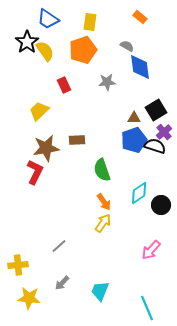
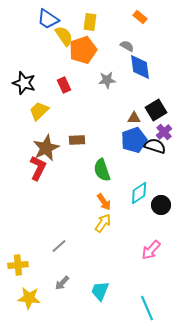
black star: moved 3 px left, 41 px down; rotated 20 degrees counterclockwise
yellow semicircle: moved 19 px right, 15 px up
gray star: moved 2 px up
brown star: rotated 16 degrees counterclockwise
red L-shape: moved 3 px right, 4 px up
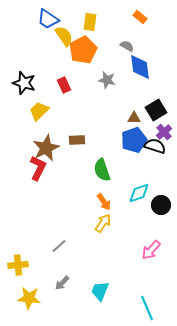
orange pentagon: rotated 8 degrees counterclockwise
gray star: rotated 18 degrees clockwise
cyan diamond: rotated 15 degrees clockwise
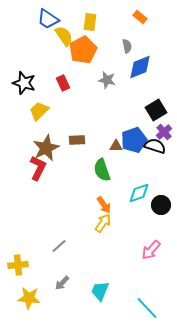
gray semicircle: rotated 48 degrees clockwise
blue diamond: rotated 76 degrees clockwise
red rectangle: moved 1 px left, 2 px up
brown triangle: moved 18 px left, 28 px down
orange arrow: moved 3 px down
cyan line: rotated 20 degrees counterclockwise
